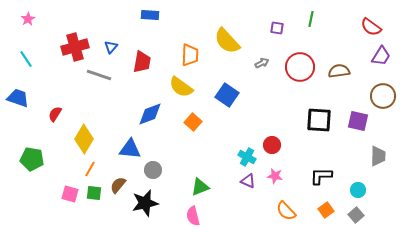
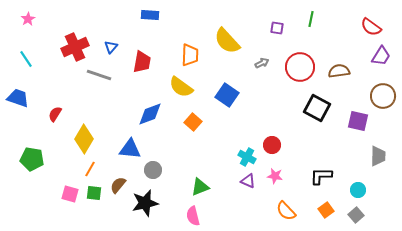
red cross at (75, 47): rotated 8 degrees counterclockwise
black square at (319, 120): moved 2 px left, 12 px up; rotated 24 degrees clockwise
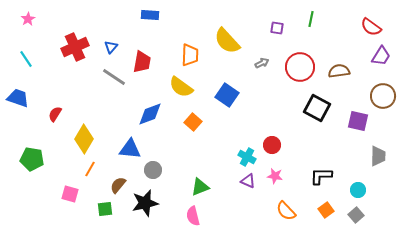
gray line at (99, 75): moved 15 px right, 2 px down; rotated 15 degrees clockwise
green square at (94, 193): moved 11 px right, 16 px down; rotated 14 degrees counterclockwise
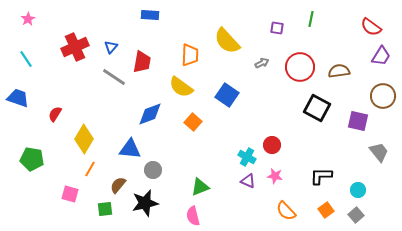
gray trapezoid at (378, 156): moved 1 px right, 4 px up; rotated 40 degrees counterclockwise
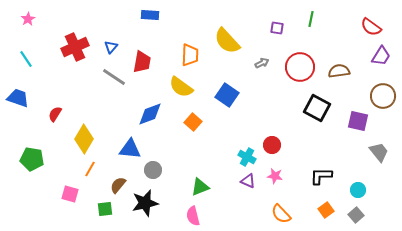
orange semicircle at (286, 211): moved 5 px left, 3 px down
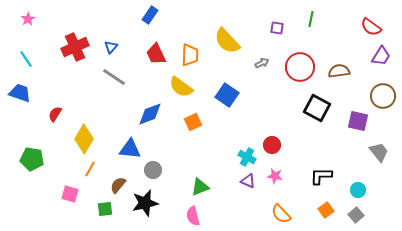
blue rectangle at (150, 15): rotated 60 degrees counterclockwise
red trapezoid at (142, 62): moved 14 px right, 8 px up; rotated 145 degrees clockwise
blue trapezoid at (18, 98): moved 2 px right, 5 px up
orange square at (193, 122): rotated 24 degrees clockwise
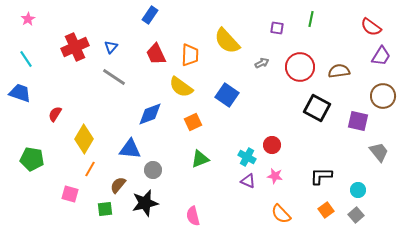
green triangle at (200, 187): moved 28 px up
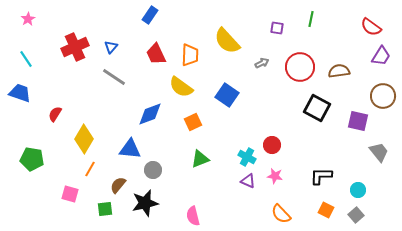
orange square at (326, 210): rotated 28 degrees counterclockwise
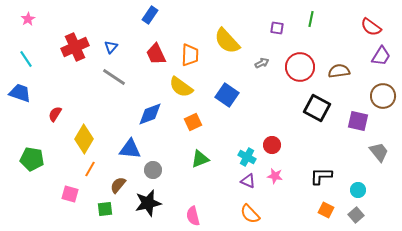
black star at (145, 203): moved 3 px right
orange semicircle at (281, 214): moved 31 px left
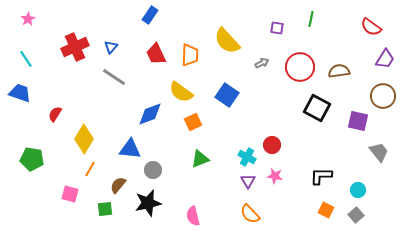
purple trapezoid at (381, 56): moved 4 px right, 3 px down
yellow semicircle at (181, 87): moved 5 px down
purple triangle at (248, 181): rotated 35 degrees clockwise
